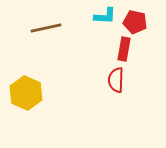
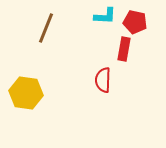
brown line: rotated 56 degrees counterclockwise
red semicircle: moved 13 px left
yellow hexagon: rotated 16 degrees counterclockwise
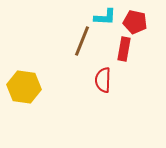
cyan L-shape: moved 1 px down
brown line: moved 36 px right, 13 px down
yellow hexagon: moved 2 px left, 6 px up
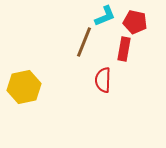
cyan L-shape: moved 1 px up; rotated 25 degrees counterclockwise
brown line: moved 2 px right, 1 px down
yellow hexagon: rotated 20 degrees counterclockwise
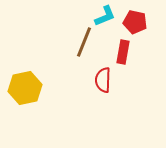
red rectangle: moved 1 px left, 3 px down
yellow hexagon: moved 1 px right, 1 px down
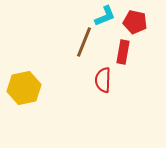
yellow hexagon: moved 1 px left
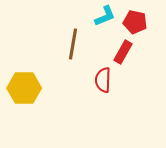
brown line: moved 11 px left, 2 px down; rotated 12 degrees counterclockwise
red rectangle: rotated 20 degrees clockwise
yellow hexagon: rotated 12 degrees clockwise
